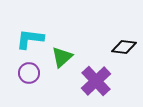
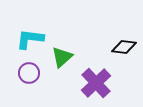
purple cross: moved 2 px down
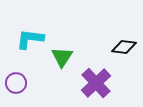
green triangle: rotated 15 degrees counterclockwise
purple circle: moved 13 px left, 10 px down
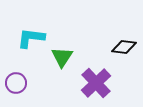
cyan L-shape: moved 1 px right, 1 px up
